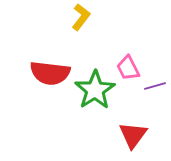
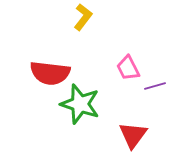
yellow L-shape: moved 2 px right
green star: moved 15 px left, 14 px down; rotated 21 degrees counterclockwise
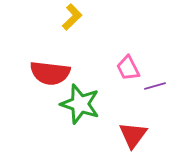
yellow L-shape: moved 11 px left; rotated 8 degrees clockwise
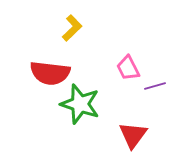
yellow L-shape: moved 11 px down
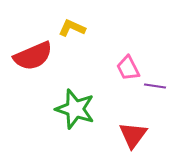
yellow L-shape: rotated 112 degrees counterclockwise
red semicircle: moved 17 px left, 17 px up; rotated 30 degrees counterclockwise
purple line: rotated 25 degrees clockwise
green star: moved 5 px left, 5 px down
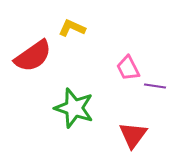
red semicircle: rotated 12 degrees counterclockwise
green star: moved 1 px left, 1 px up
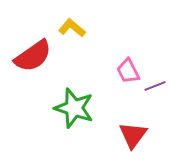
yellow L-shape: rotated 16 degrees clockwise
pink trapezoid: moved 3 px down
purple line: rotated 30 degrees counterclockwise
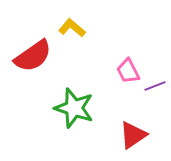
red triangle: rotated 20 degrees clockwise
